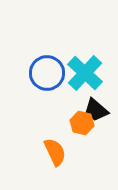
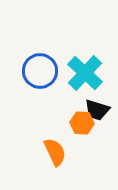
blue circle: moved 7 px left, 2 px up
black trapezoid: moved 1 px right; rotated 24 degrees counterclockwise
orange hexagon: rotated 10 degrees counterclockwise
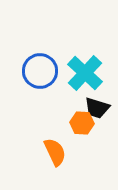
black trapezoid: moved 2 px up
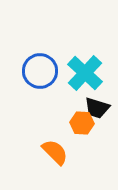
orange semicircle: rotated 20 degrees counterclockwise
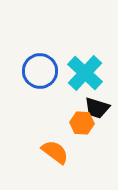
orange semicircle: rotated 8 degrees counterclockwise
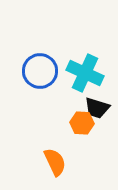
cyan cross: rotated 18 degrees counterclockwise
orange semicircle: moved 10 px down; rotated 28 degrees clockwise
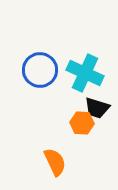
blue circle: moved 1 px up
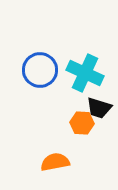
black trapezoid: moved 2 px right
orange semicircle: rotated 76 degrees counterclockwise
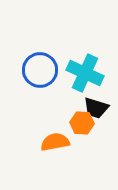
black trapezoid: moved 3 px left
orange semicircle: moved 20 px up
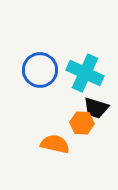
orange semicircle: moved 2 px down; rotated 24 degrees clockwise
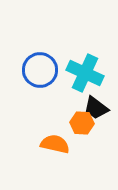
black trapezoid: rotated 20 degrees clockwise
